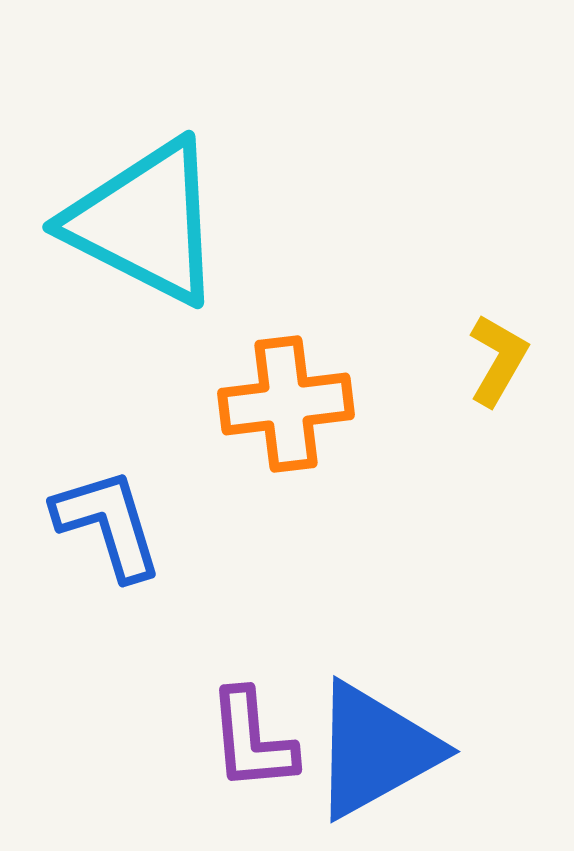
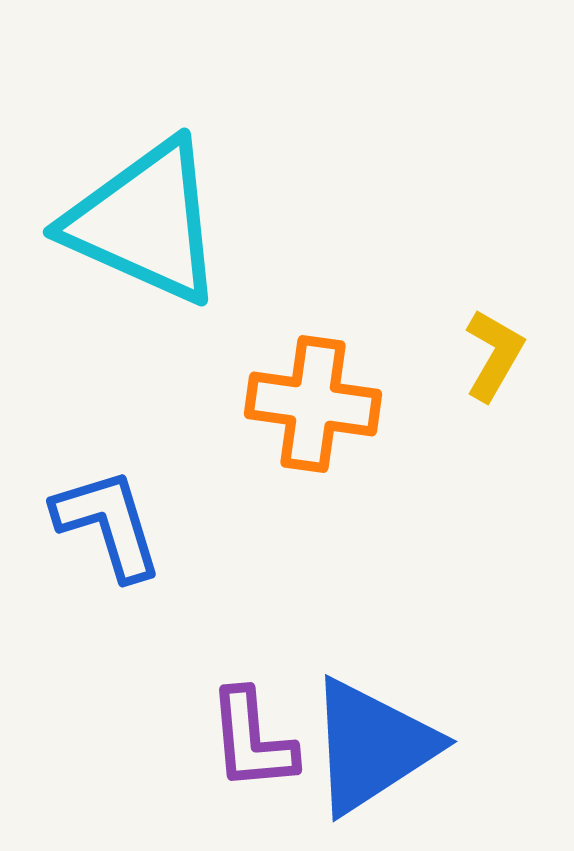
cyan triangle: rotated 3 degrees counterclockwise
yellow L-shape: moved 4 px left, 5 px up
orange cross: moved 27 px right; rotated 15 degrees clockwise
blue triangle: moved 3 px left, 4 px up; rotated 4 degrees counterclockwise
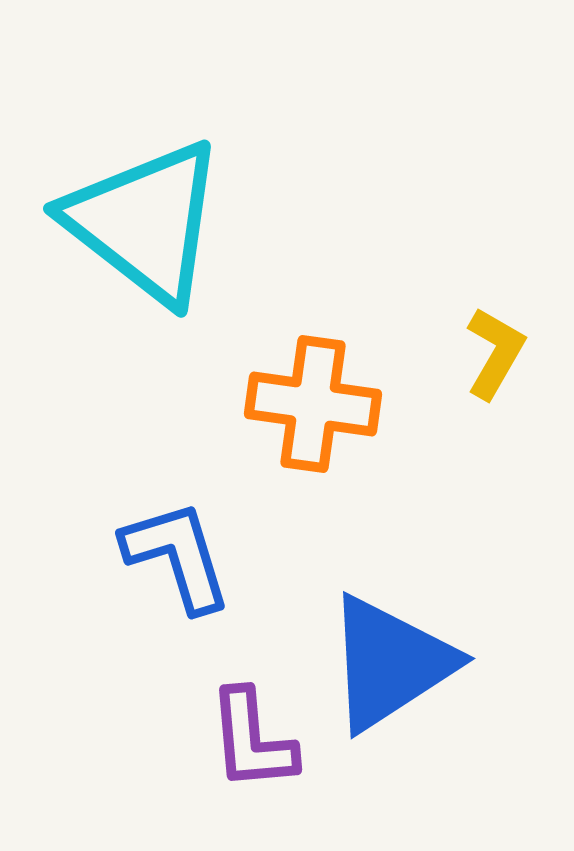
cyan triangle: rotated 14 degrees clockwise
yellow L-shape: moved 1 px right, 2 px up
blue L-shape: moved 69 px right, 32 px down
blue triangle: moved 18 px right, 83 px up
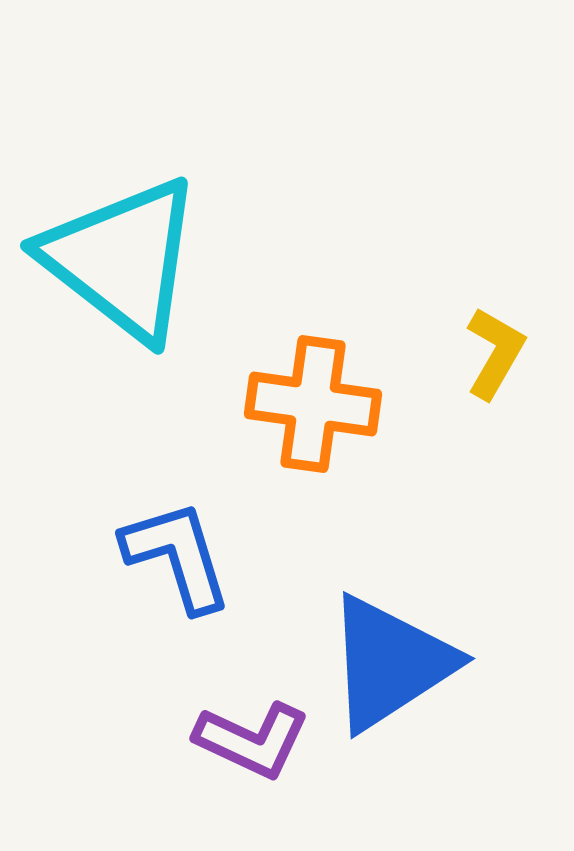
cyan triangle: moved 23 px left, 37 px down
purple L-shape: rotated 60 degrees counterclockwise
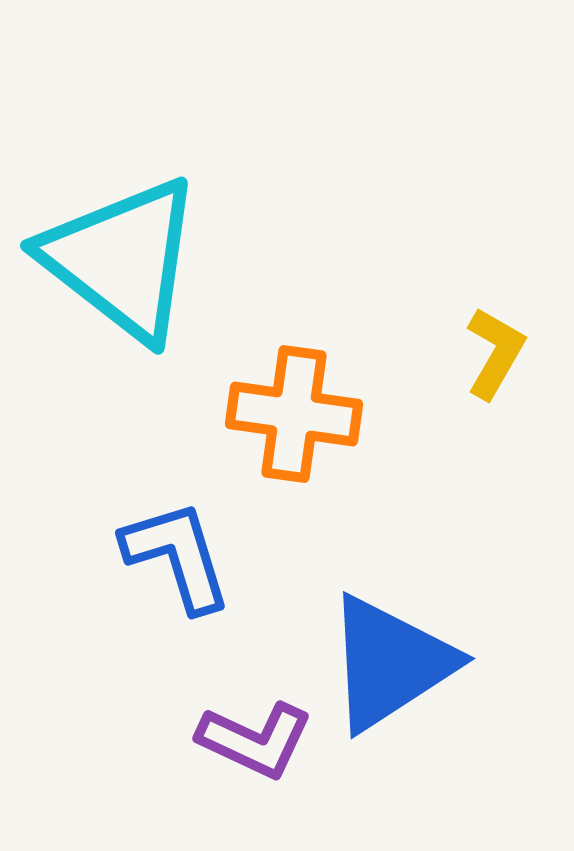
orange cross: moved 19 px left, 10 px down
purple L-shape: moved 3 px right
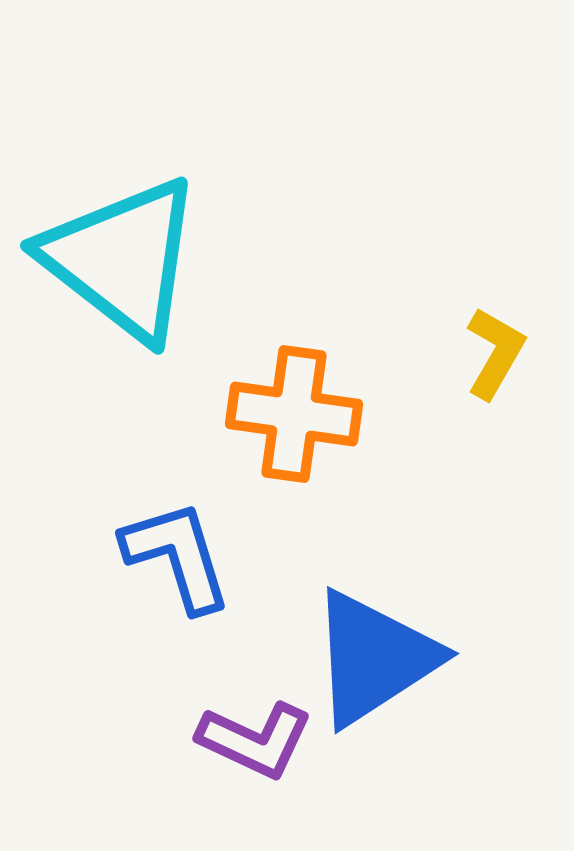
blue triangle: moved 16 px left, 5 px up
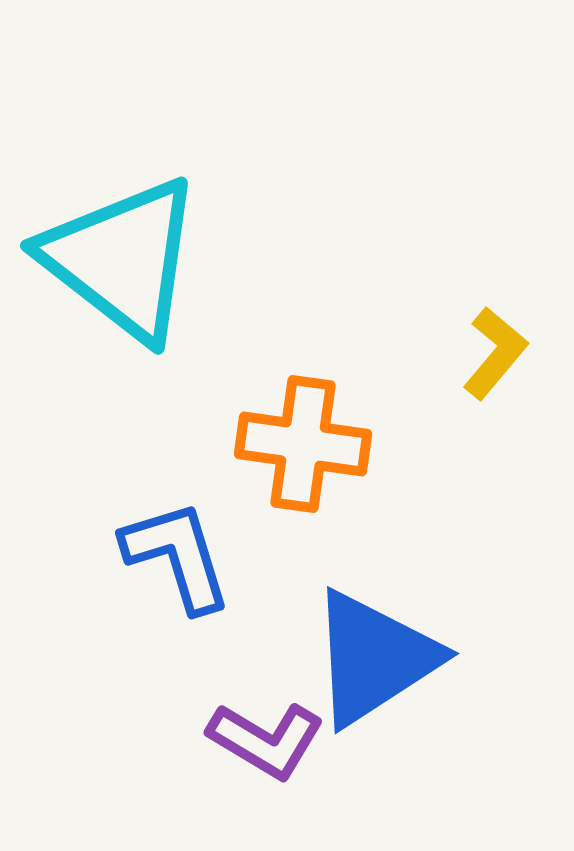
yellow L-shape: rotated 10 degrees clockwise
orange cross: moved 9 px right, 30 px down
purple L-shape: moved 11 px right; rotated 6 degrees clockwise
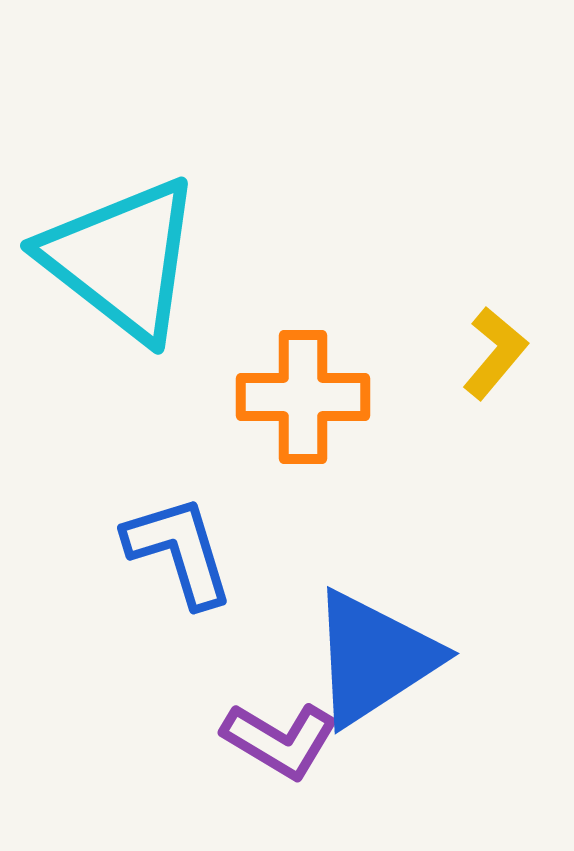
orange cross: moved 47 px up; rotated 8 degrees counterclockwise
blue L-shape: moved 2 px right, 5 px up
purple L-shape: moved 14 px right
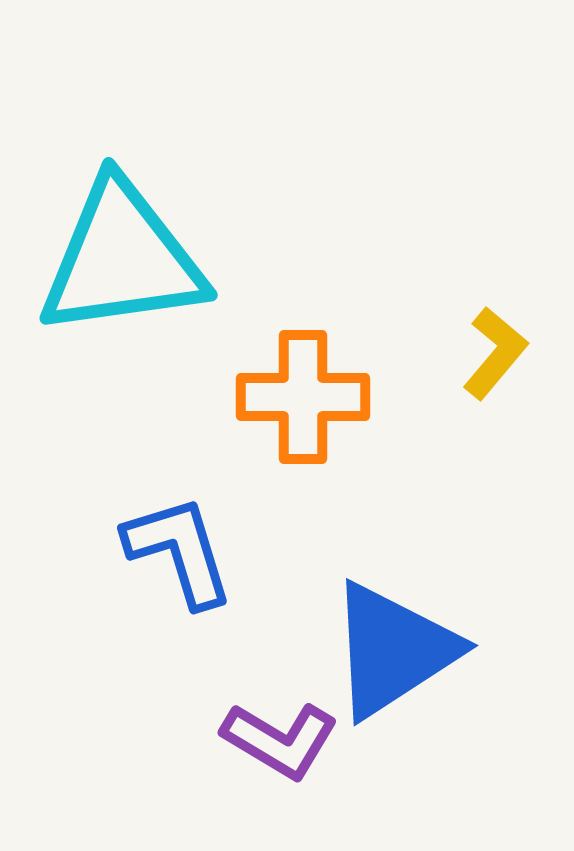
cyan triangle: rotated 46 degrees counterclockwise
blue triangle: moved 19 px right, 8 px up
